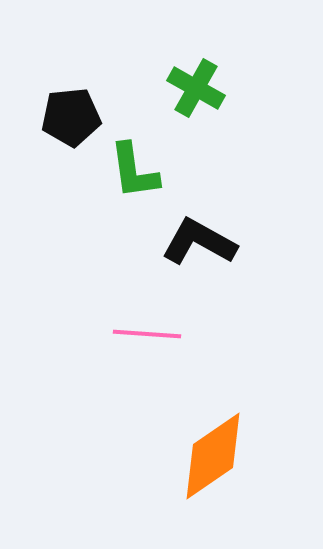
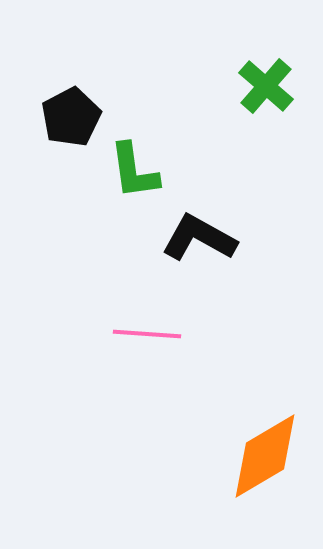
green cross: moved 70 px right, 2 px up; rotated 12 degrees clockwise
black pentagon: rotated 22 degrees counterclockwise
black L-shape: moved 4 px up
orange diamond: moved 52 px right; rotated 4 degrees clockwise
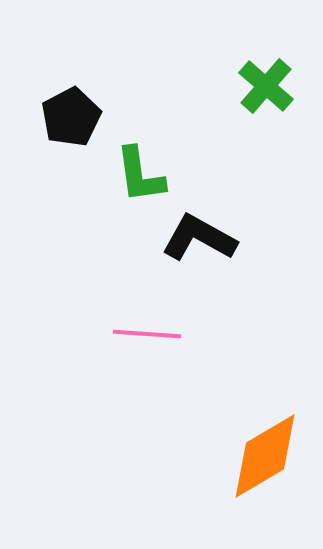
green L-shape: moved 6 px right, 4 px down
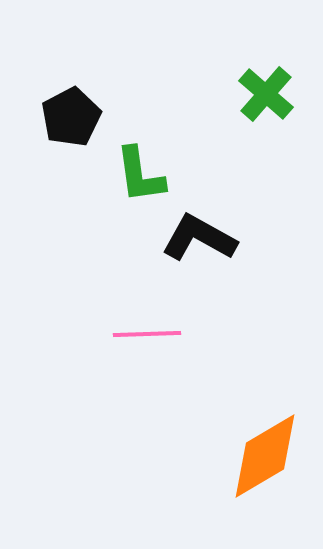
green cross: moved 8 px down
pink line: rotated 6 degrees counterclockwise
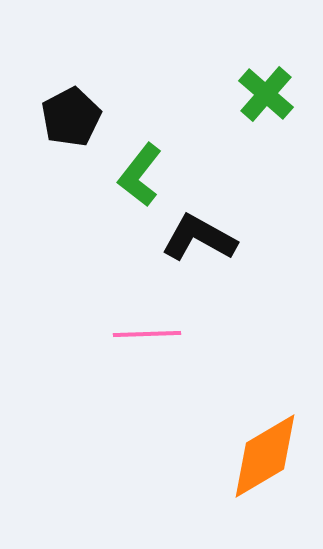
green L-shape: rotated 46 degrees clockwise
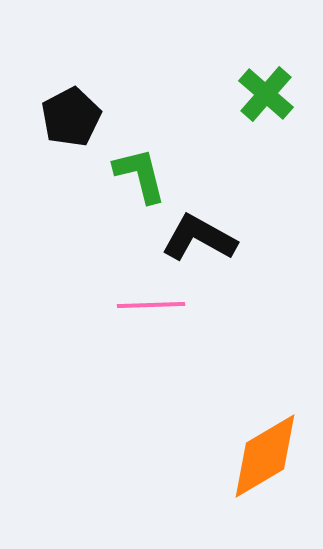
green L-shape: rotated 128 degrees clockwise
pink line: moved 4 px right, 29 px up
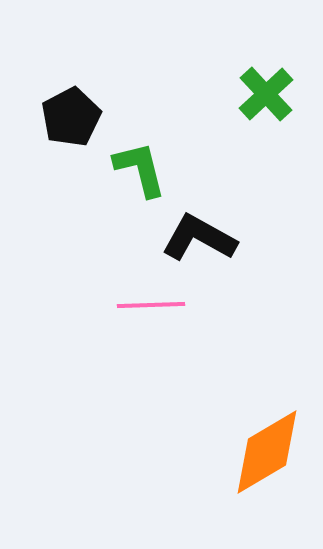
green cross: rotated 6 degrees clockwise
green L-shape: moved 6 px up
orange diamond: moved 2 px right, 4 px up
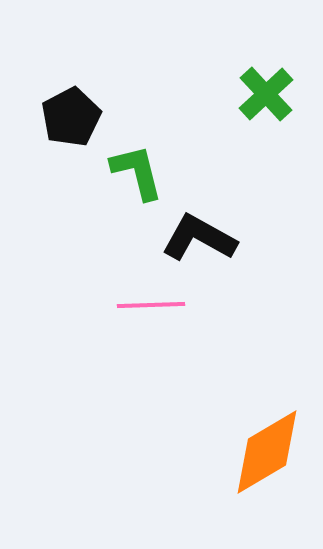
green L-shape: moved 3 px left, 3 px down
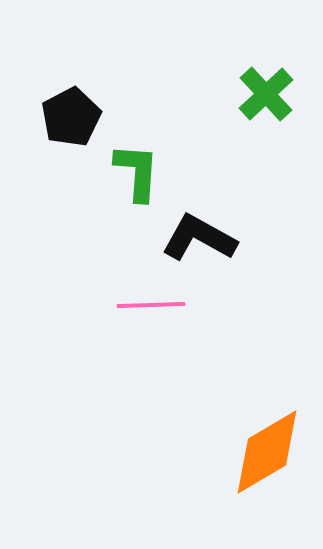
green L-shape: rotated 18 degrees clockwise
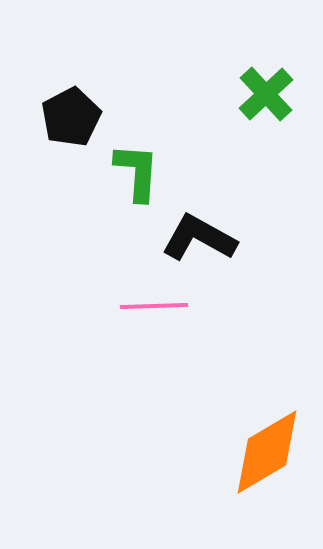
pink line: moved 3 px right, 1 px down
